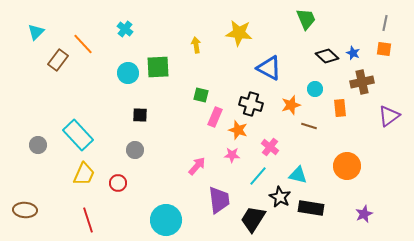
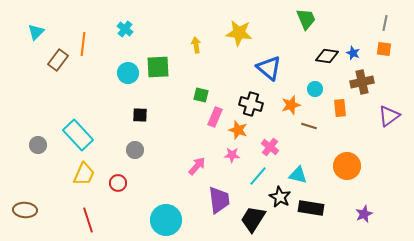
orange line at (83, 44): rotated 50 degrees clockwise
black diamond at (327, 56): rotated 35 degrees counterclockwise
blue triangle at (269, 68): rotated 12 degrees clockwise
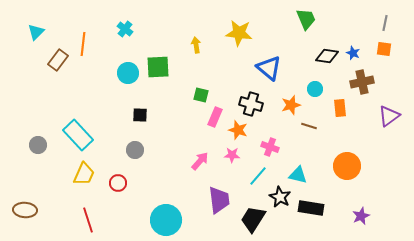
pink cross at (270, 147): rotated 18 degrees counterclockwise
pink arrow at (197, 166): moved 3 px right, 5 px up
purple star at (364, 214): moved 3 px left, 2 px down
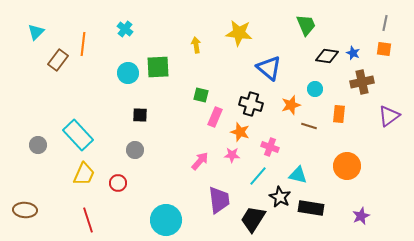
green trapezoid at (306, 19): moved 6 px down
orange rectangle at (340, 108): moved 1 px left, 6 px down; rotated 12 degrees clockwise
orange star at (238, 130): moved 2 px right, 2 px down
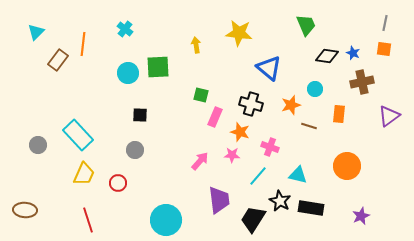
black star at (280, 197): moved 4 px down
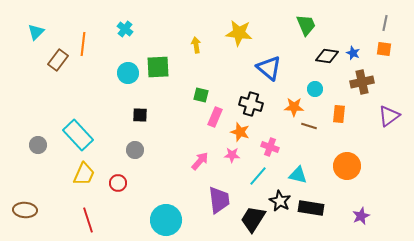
orange star at (291, 105): moved 3 px right, 2 px down; rotated 18 degrees clockwise
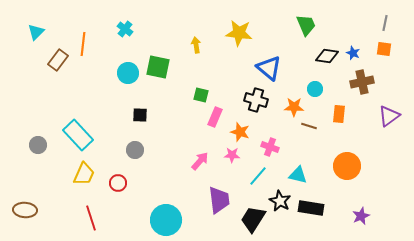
green square at (158, 67): rotated 15 degrees clockwise
black cross at (251, 104): moved 5 px right, 4 px up
red line at (88, 220): moved 3 px right, 2 px up
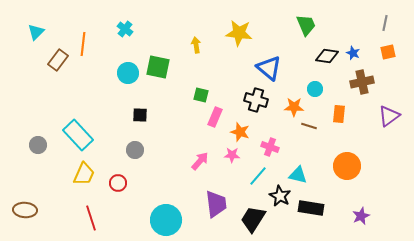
orange square at (384, 49): moved 4 px right, 3 px down; rotated 21 degrees counterclockwise
purple trapezoid at (219, 200): moved 3 px left, 4 px down
black star at (280, 201): moved 5 px up
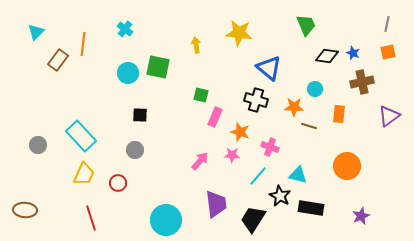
gray line at (385, 23): moved 2 px right, 1 px down
cyan rectangle at (78, 135): moved 3 px right, 1 px down
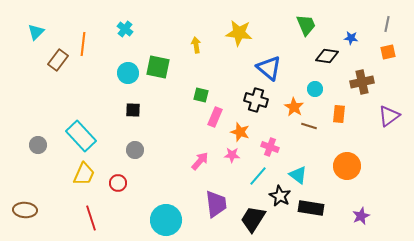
blue star at (353, 53): moved 2 px left, 15 px up; rotated 16 degrees counterclockwise
orange star at (294, 107): rotated 30 degrees clockwise
black square at (140, 115): moved 7 px left, 5 px up
cyan triangle at (298, 175): rotated 24 degrees clockwise
